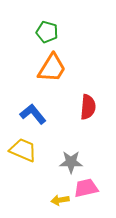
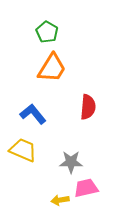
green pentagon: rotated 15 degrees clockwise
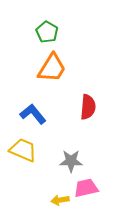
gray star: moved 1 px up
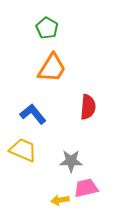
green pentagon: moved 4 px up
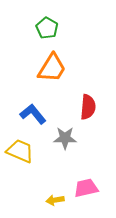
yellow trapezoid: moved 3 px left, 1 px down
gray star: moved 6 px left, 23 px up
yellow arrow: moved 5 px left
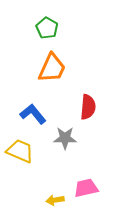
orange trapezoid: rotated 8 degrees counterclockwise
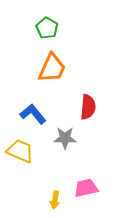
yellow arrow: rotated 72 degrees counterclockwise
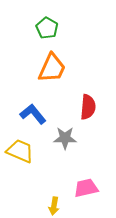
yellow arrow: moved 1 px left, 6 px down
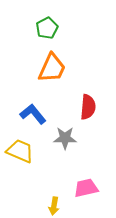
green pentagon: rotated 15 degrees clockwise
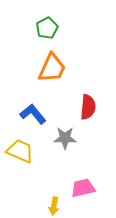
pink trapezoid: moved 3 px left
